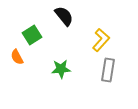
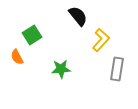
black semicircle: moved 14 px right
gray rectangle: moved 9 px right, 1 px up
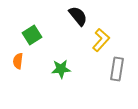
orange semicircle: moved 1 px right, 4 px down; rotated 35 degrees clockwise
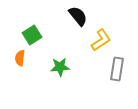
yellow L-shape: rotated 15 degrees clockwise
orange semicircle: moved 2 px right, 3 px up
green star: moved 1 px left, 2 px up
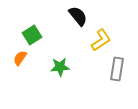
orange semicircle: rotated 28 degrees clockwise
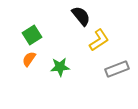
black semicircle: moved 3 px right
yellow L-shape: moved 2 px left
orange semicircle: moved 9 px right, 1 px down
gray rectangle: rotated 60 degrees clockwise
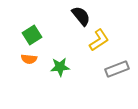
orange semicircle: rotated 119 degrees counterclockwise
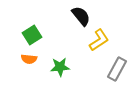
gray rectangle: rotated 40 degrees counterclockwise
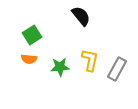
yellow L-shape: moved 9 px left, 20 px down; rotated 45 degrees counterclockwise
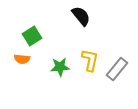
green square: moved 1 px down
orange semicircle: moved 7 px left
gray rectangle: rotated 10 degrees clockwise
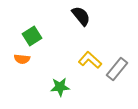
yellow L-shape: rotated 60 degrees counterclockwise
green star: moved 20 px down
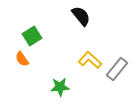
orange semicircle: rotated 49 degrees clockwise
